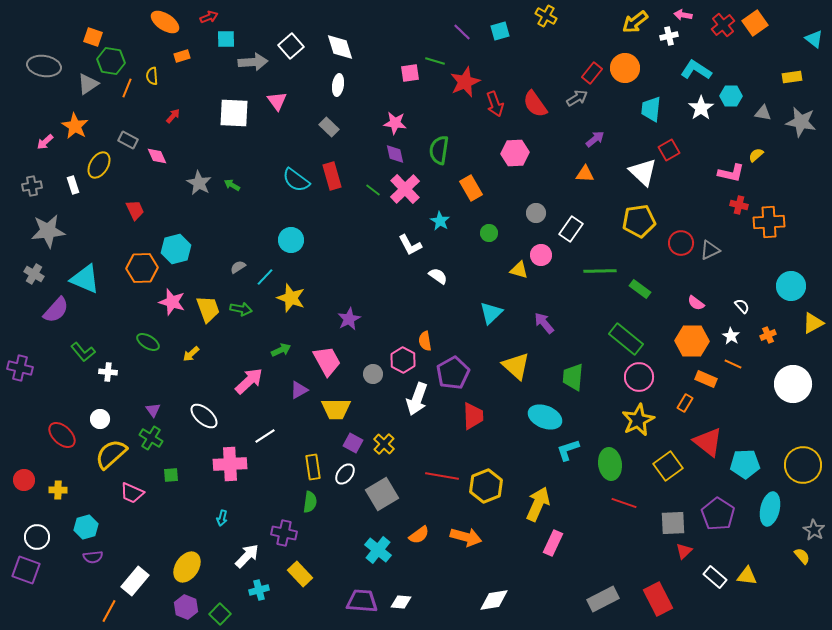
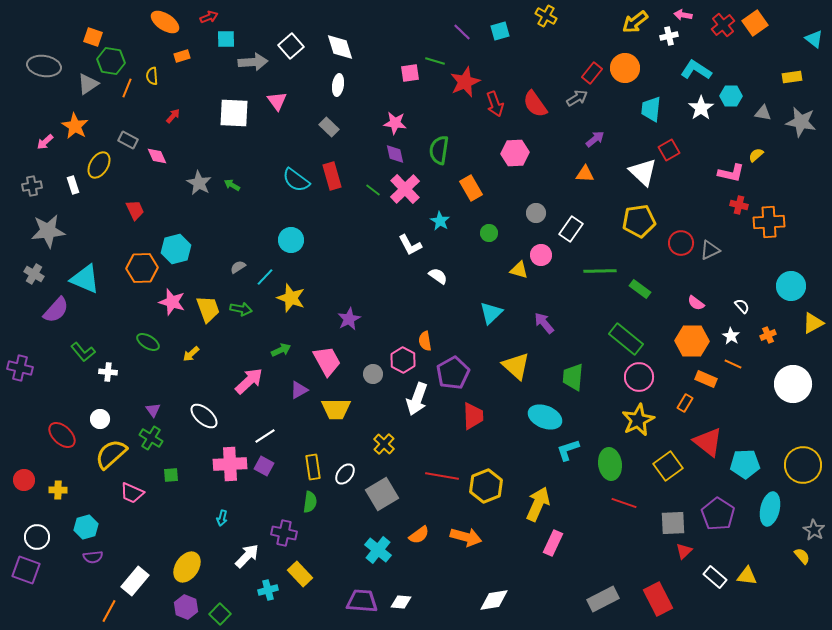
purple square at (353, 443): moved 89 px left, 23 px down
cyan cross at (259, 590): moved 9 px right
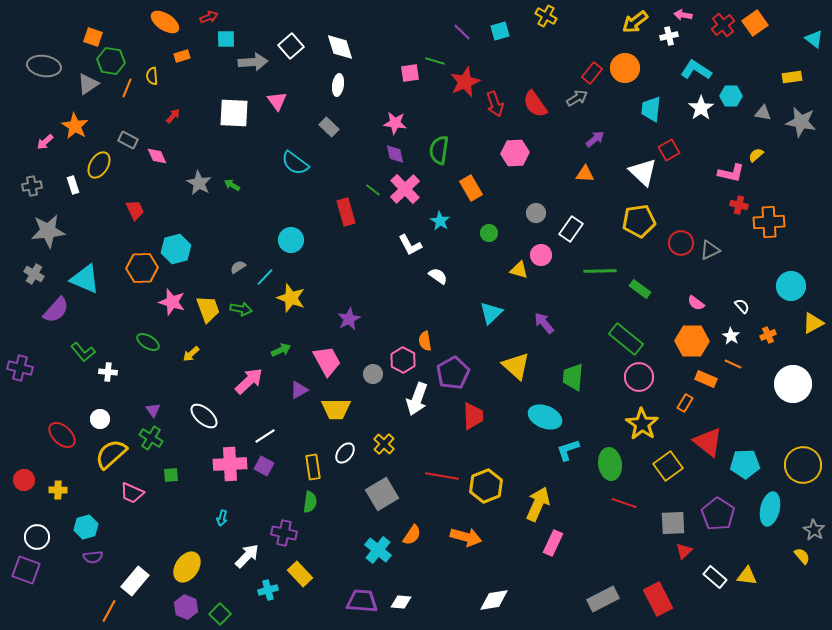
red rectangle at (332, 176): moved 14 px right, 36 px down
cyan semicircle at (296, 180): moved 1 px left, 17 px up
yellow star at (638, 420): moved 4 px right, 4 px down; rotated 12 degrees counterclockwise
white ellipse at (345, 474): moved 21 px up
orange semicircle at (419, 535): moved 7 px left; rotated 20 degrees counterclockwise
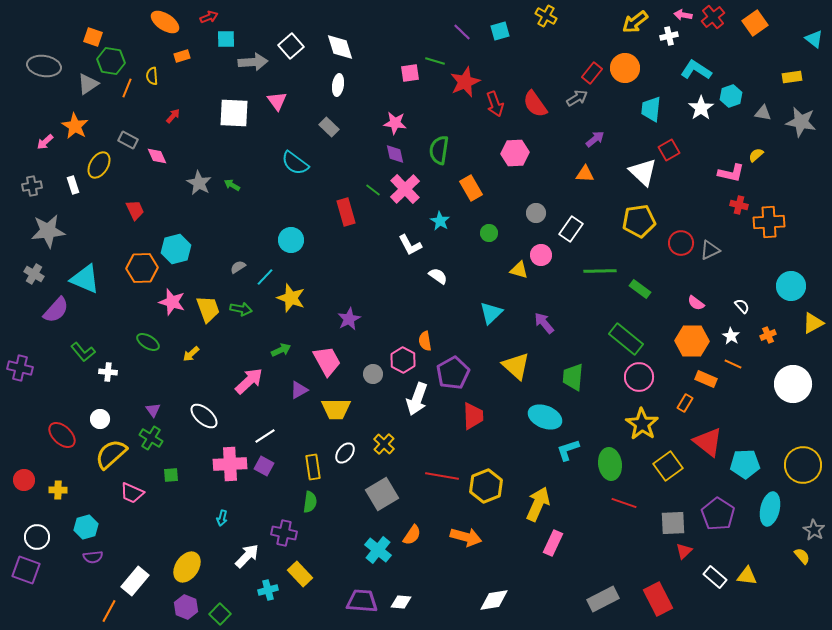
red cross at (723, 25): moved 10 px left, 8 px up
cyan hexagon at (731, 96): rotated 20 degrees counterclockwise
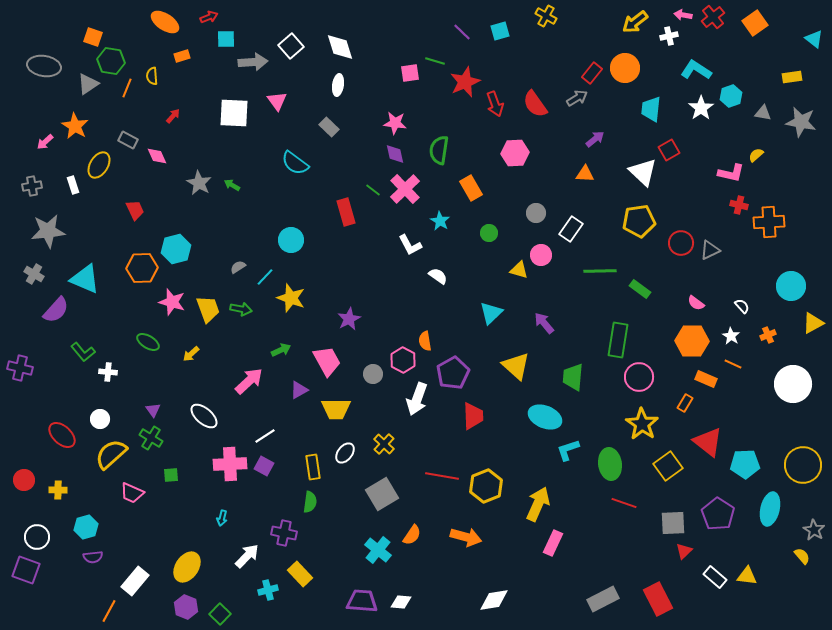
green rectangle at (626, 339): moved 8 px left, 1 px down; rotated 60 degrees clockwise
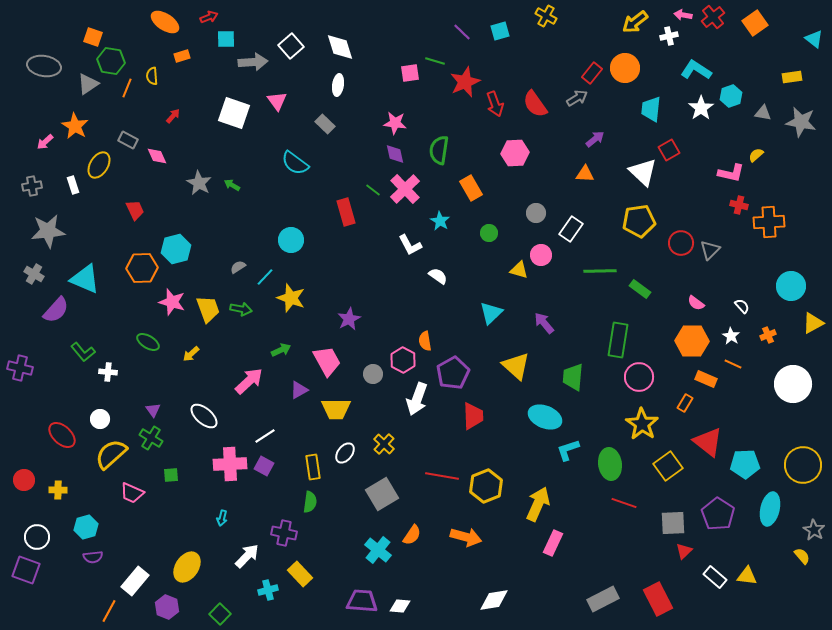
white square at (234, 113): rotated 16 degrees clockwise
gray rectangle at (329, 127): moved 4 px left, 3 px up
gray triangle at (710, 250): rotated 20 degrees counterclockwise
white diamond at (401, 602): moved 1 px left, 4 px down
purple hexagon at (186, 607): moved 19 px left
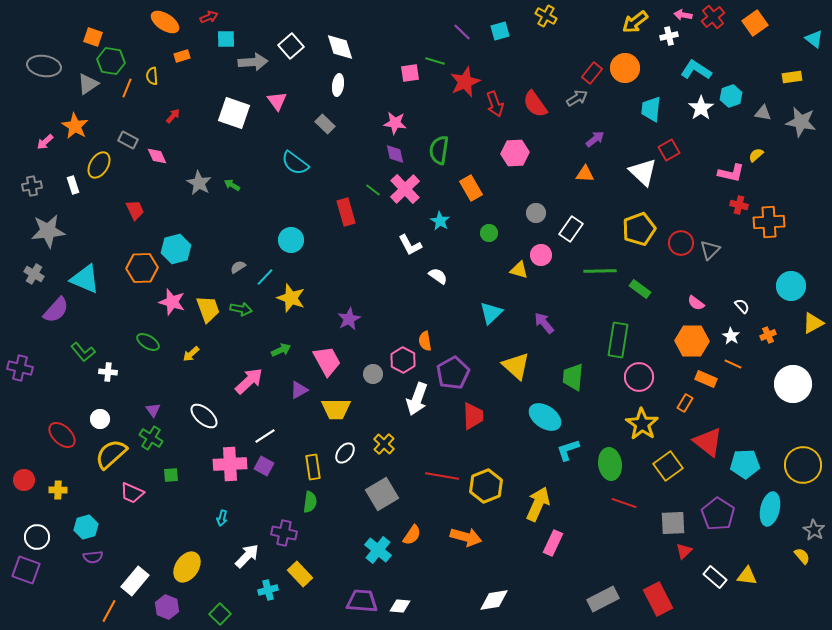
yellow pentagon at (639, 221): moved 8 px down; rotated 12 degrees counterclockwise
cyan ellipse at (545, 417): rotated 12 degrees clockwise
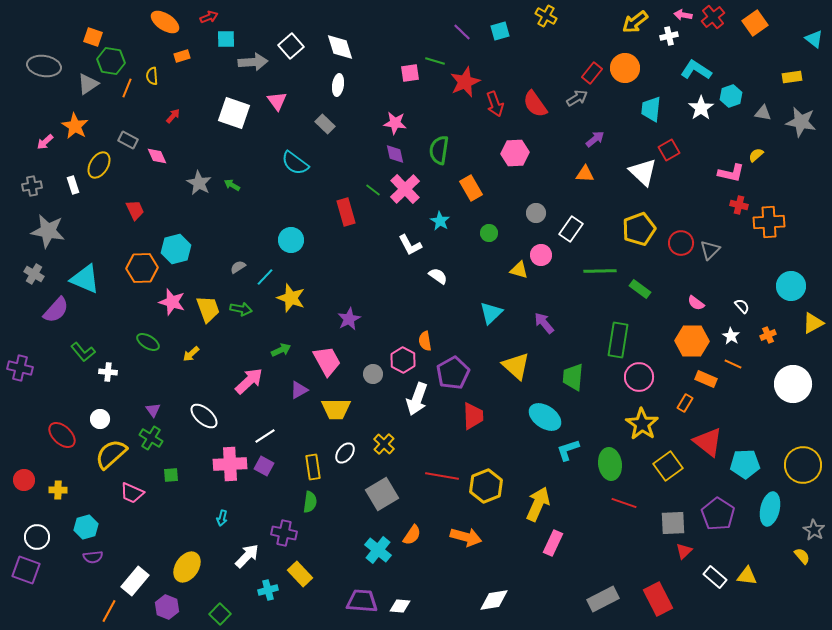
gray star at (48, 231): rotated 16 degrees clockwise
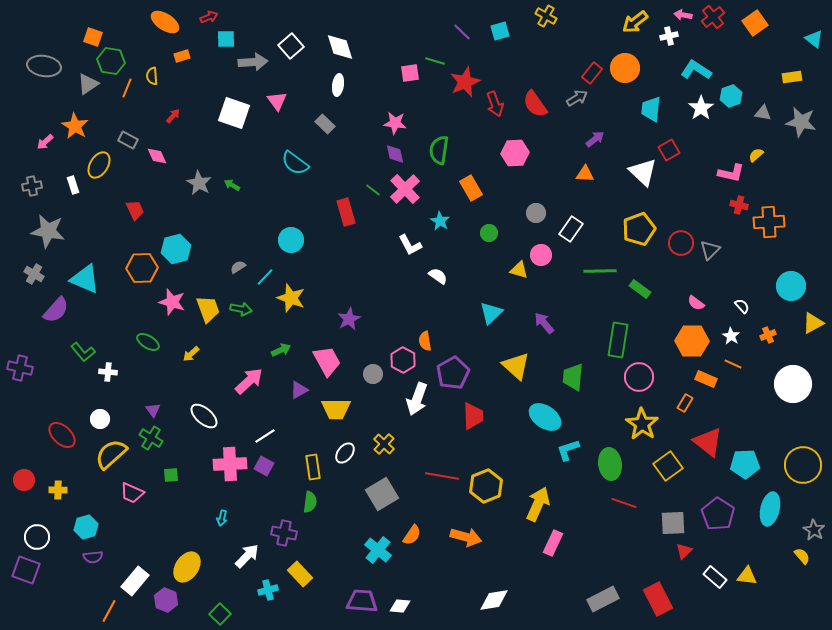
purple hexagon at (167, 607): moved 1 px left, 7 px up
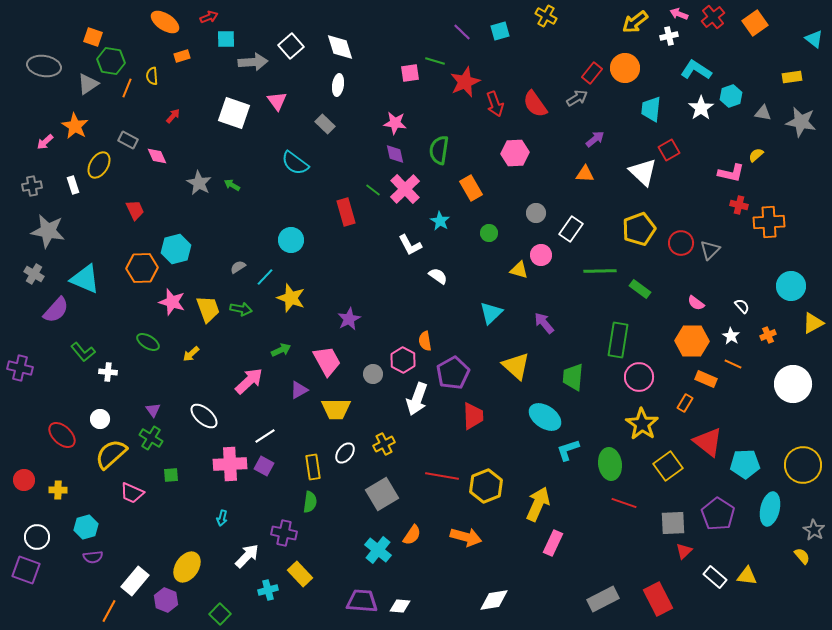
pink arrow at (683, 15): moved 4 px left, 1 px up; rotated 12 degrees clockwise
yellow cross at (384, 444): rotated 20 degrees clockwise
